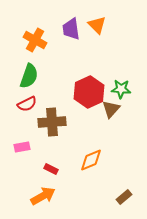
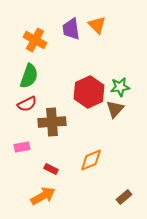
green star: moved 1 px left, 2 px up; rotated 12 degrees counterclockwise
brown triangle: moved 4 px right
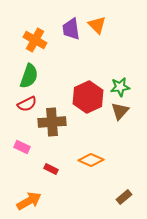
red hexagon: moved 1 px left, 5 px down
brown triangle: moved 5 px right, 2 px down
pink rectangle: rotated 35 degrees clockwise
orange diamond: rotated 45 degrees clockwise
orange arrow: moved 14 px left, 5 px down
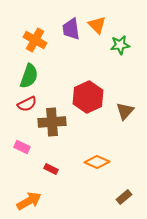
green star: moved 42 px up
brown triangle: moved 5 px right
orange diamond: moved 6 px right, 2 px down
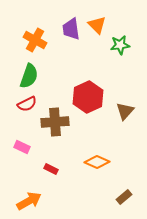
brown cross: moved 3 px right
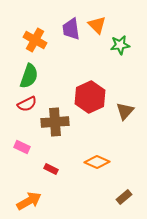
red hexagon: moved 2 px right
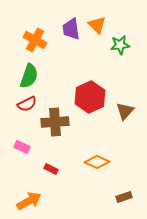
brown rectangle: rotated 21 degrees clockwise
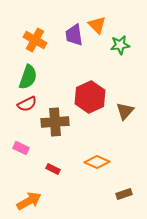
purple trapezoid: moved 3 px right, 6 px down
green semicircle: moved 1 px left, 1 px down
pink rectangle: moved 1 px left, 1 px down
red rectangle: moved 2 px right
brown rectangle: moved 3 px up
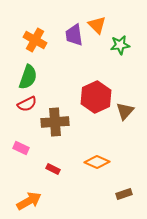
red hexagon: moved 6 px right
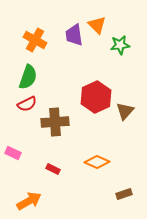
pink rectangle: moved 8 px left, 5 px down
